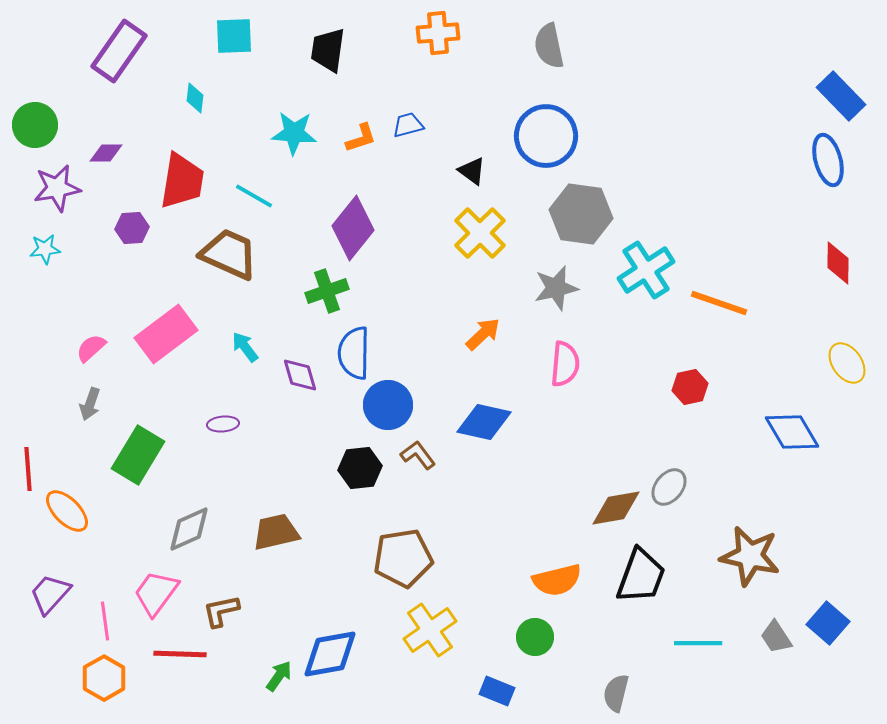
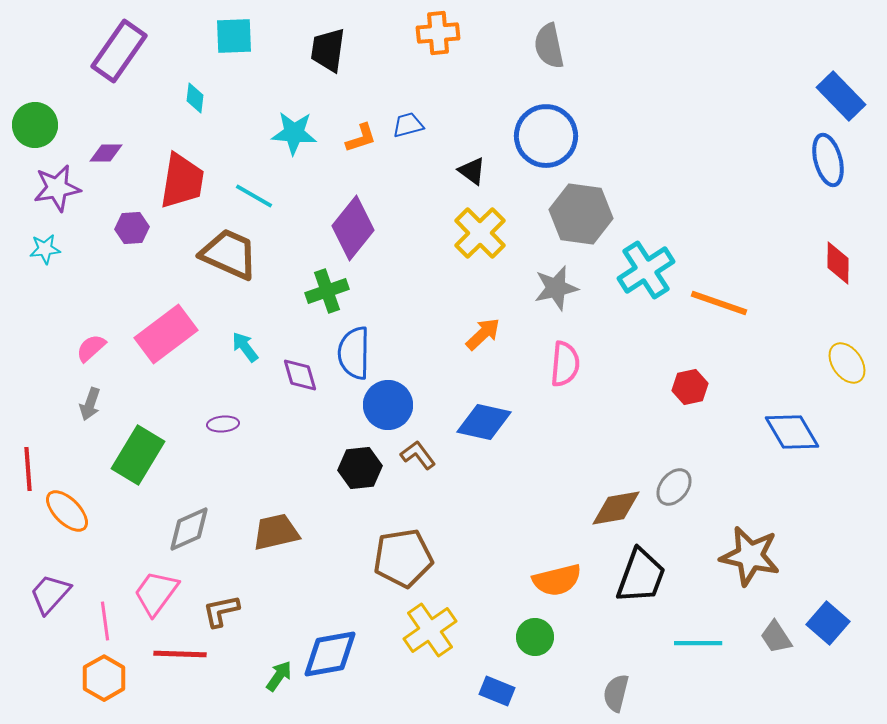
gray ellipse at (669, 487): moved 5 px right
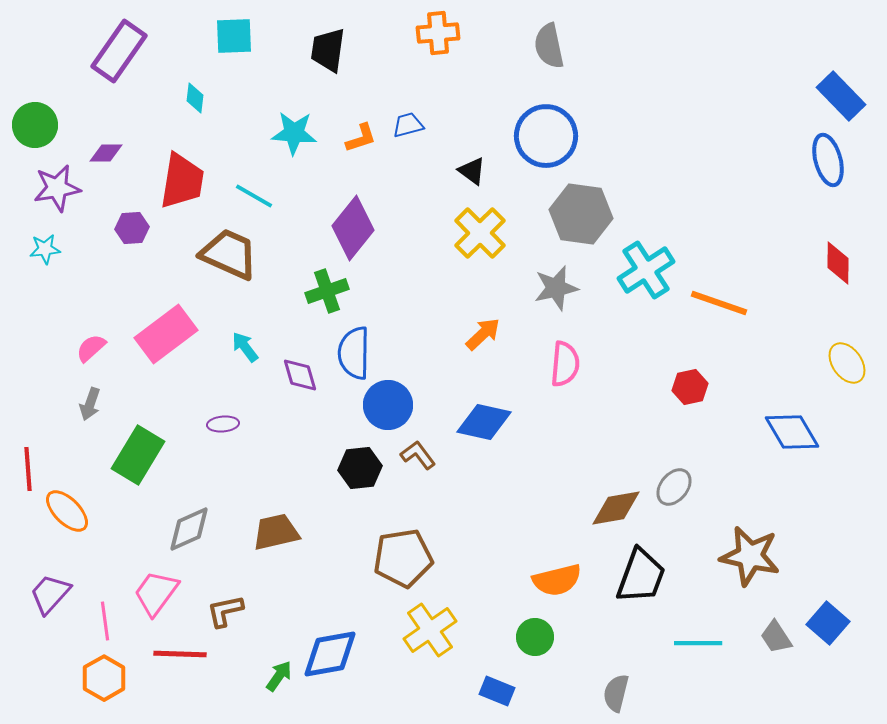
brown L-shape at (221, 611): moved 4 px right
